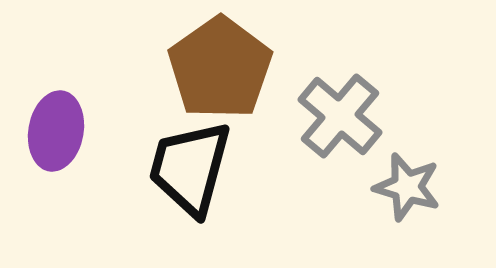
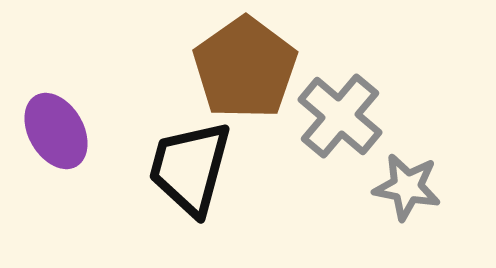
brown pentagon: moved 25 px right
purple ellipse: rotated 40 degrees counterclockwise
gray star: rotated 6 degrees counterclockwise
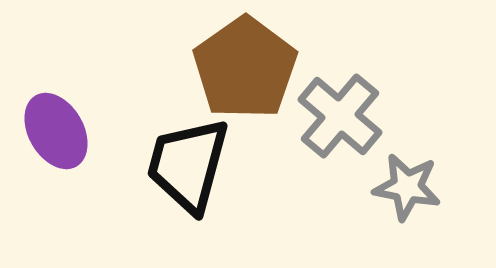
black trapezoid: moved 2 px left, 3 px up
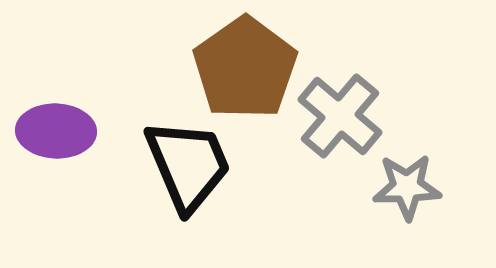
purple ellipse: rotated 58 degrees counterclockwise
black trapezoid: rotated 142 degrees clockwise
gray star: rotated 12 degrees counterclockwise
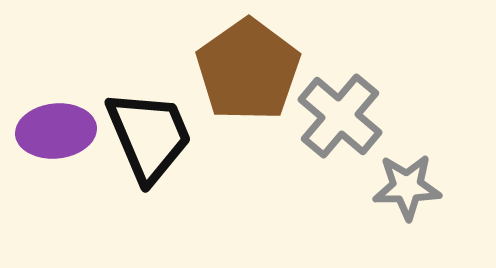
brown pentagon: moved 3 px right, 2 px down
purple ellipse: rotated 8 degrees counterclockwise
black trapezoid: moved 39 px left, 29 px up
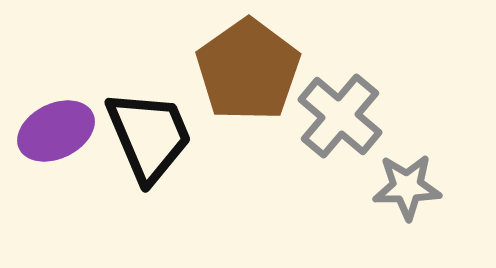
purple ellipse: rotated 20 degrees counterclockwise
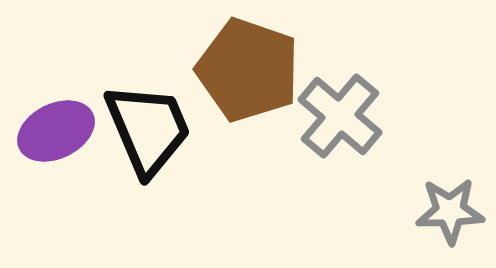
brown pentagon: rotated 18 degrees counterclockwise
black trapezoid: moved 1 px left, 7 px up
gray star: moved 43 px right, 24 px down
